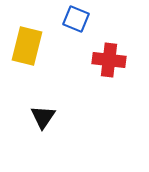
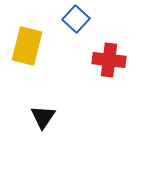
blue square: rotated 20 degrees clockwise
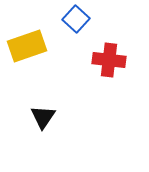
yellow rectangle: rotated 57 degrees clockwise
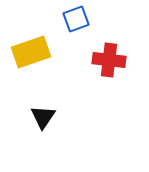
blue square: rotated 28 degrees clockwise
yellow rectangle: moved 4 px right, 6 px down
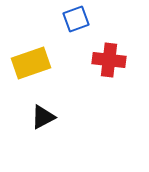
yellow rectangle: moved 11 px down
black triangle: rotated 28 degrees clockwise
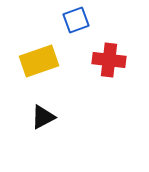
blue square: moved 1 px down
yellow rectangle: moved 8 px right, 2 px up
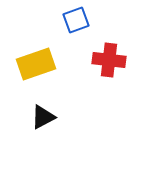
yellow rectangle: moved 3 px left, 3 px down
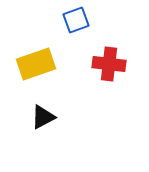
red cross: moved 4 px down
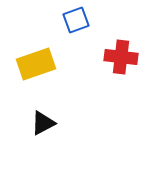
red cross: moved 12 px right, 7 px up
black triangle: moved 6 px down
